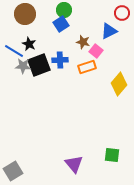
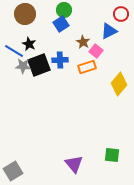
red circle: moved 1 px left, 1 px down
brown star: rotated 16 degrees clockwise
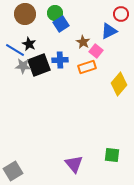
green circle: moved 9 px left, 3 px down
blue line: moved 1 px right, 1 px up
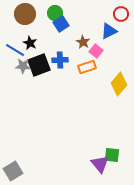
black star: moved 1 px right, 1 px up
purple triangle: moved 26 px right
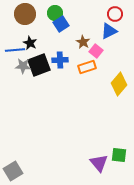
red circle: moved 6 px left
blue line: rotated 36 degrees counterclockwise
green square: moved 7 px right
purple triangle: moved 1 px left, 1 px up
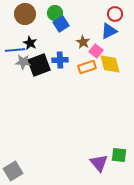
gray star: moved 4 px up
yellow diamond: moved 9 px left, 20 px up; rotated 55 degrees counterclockwise
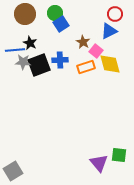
orange rectangle: moved 1 px left
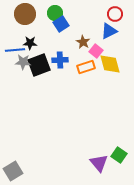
black star: rotated 24 degrees counterclockwise
green square: rotated 28 degrees clockwise
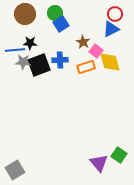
blue triangle: moved 2 px right, 2 px up
yellow diamond: moved 2 px up
gray square: moved 2 px right, 1 px up
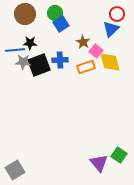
red circle: moved 2 px right
blue triangle: rotated 18 degrees counterclockwise
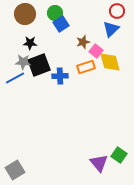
red circle: moved 3 px up
brown star: rotated 24 degrees clockwise
blue line: moved 28 px down; rotated 24 degrees counterclockwise
blue cross: moved 16 px down
